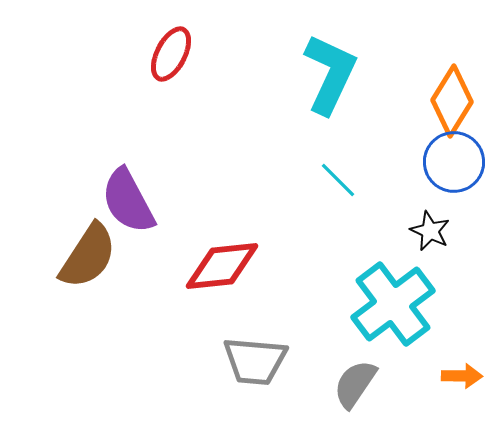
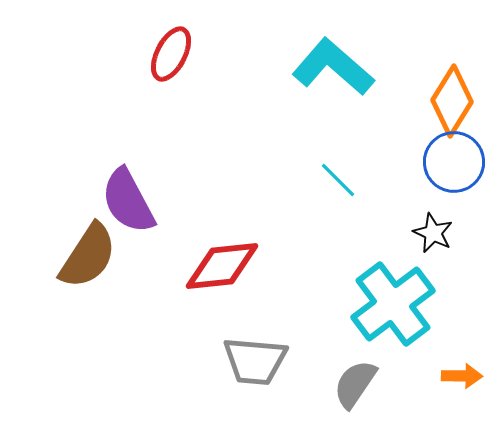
cyan L-shape: moved 3 px right, 7 px up; rotated 74 degrees counterclockwise
black star: moved 3 px right, 2 px down
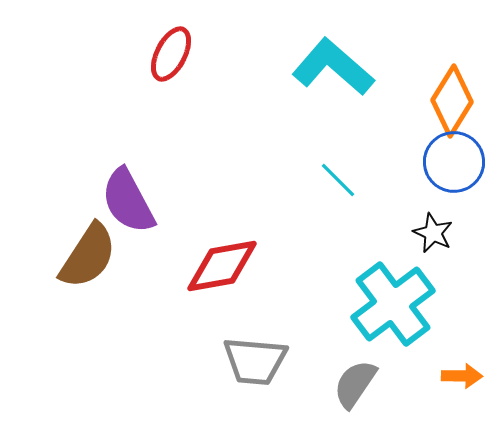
red diamond: rotated 4 degrees counterclockwise
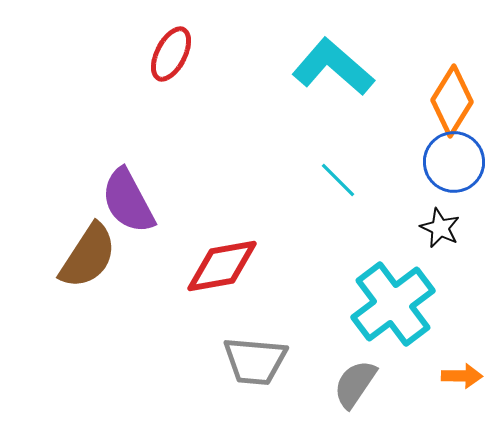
black star: moved 7 px right, 5 px up
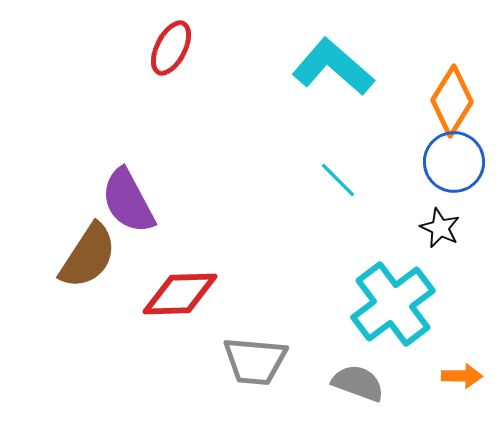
red ellipse: moved 6 px up
red diamond: moved 42 px left, 28 px down; rotated 8 degrees clockwise
gray semicircle: moved 3 px right, 1 px up; rotated 76 degrees clockwise
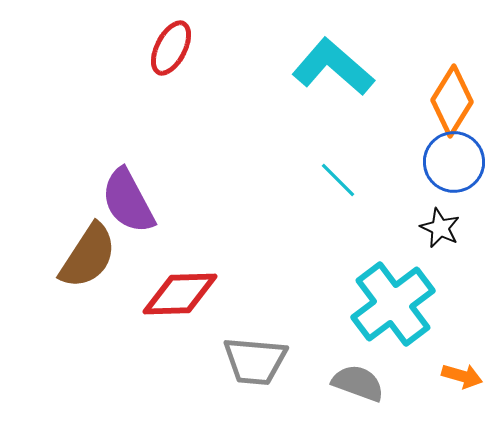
orange arrow: rotated 15 degrees clockwise
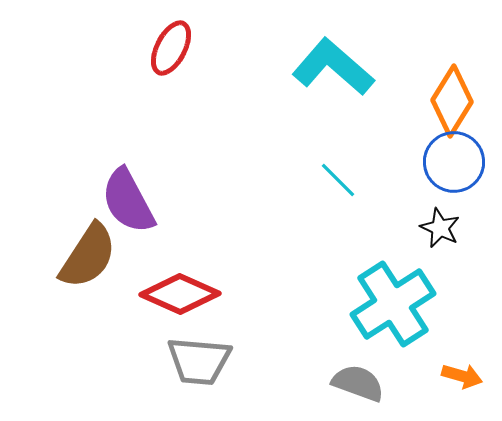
red diamond: rotated 26 degrees clockwise
cyan cross: rotated 4 degrees clockwise
gray trapezoid: moved 56 px left
